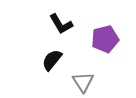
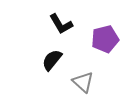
gray triangle: rotated 15 degrees counterclockwise
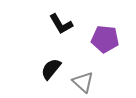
purple pentagon: rotated 20 degrees clockwise
black semicircle: moved 1 px left, 9 px down
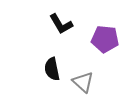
black semicircle: moved 1 px right; rotated 50 degrees counterclockwise
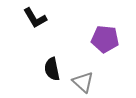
black L-shape: moved 26 px left, 6 px up
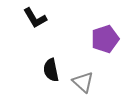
purple pentagon: rotated 24 degrees counterclockwise
black semicircle: moved 1 px left, 1 px down
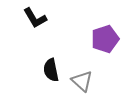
gray triangle: moved 1 px left, 1 px up
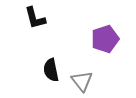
black L-shape: rotated 15 degrees clockwise
gray triangle: rotated 10 degrees clockwise
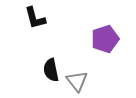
gray triangle: moved 5 px left
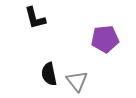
purple pentagon: rotated 12 degrees clockwise
black semicircle: moved 2 px left, 4 px down
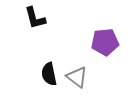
purple pentagon: moved 3 px down
gray triangle: moved 4 px up; rotated 15 degrees counterclockwise
